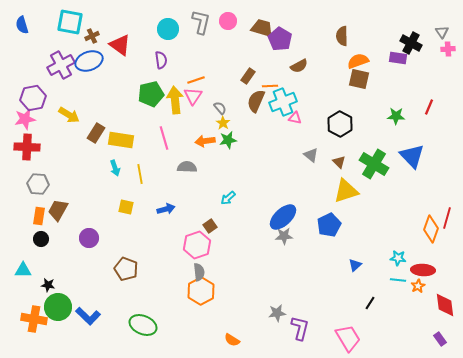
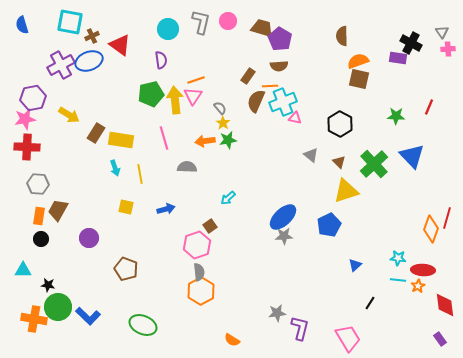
brown semicircle at (299, 66): moved 20 px left; rotated 24 degrees clockwise
green cross at (374, 164): rotated 16 degrees clockwise
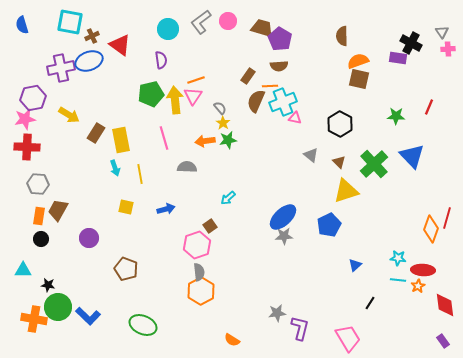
gray L-shape at (201, 22): rotated 140 degrees counterclockwise
purple cross at (61, 65): moved 3 px down; rotated 16 degrees clockwise
yellow rectangle at (121, 140): rotated 70 degrees clockwise
purple rectangle at (440, 339): moved 3 px right, 2 px down
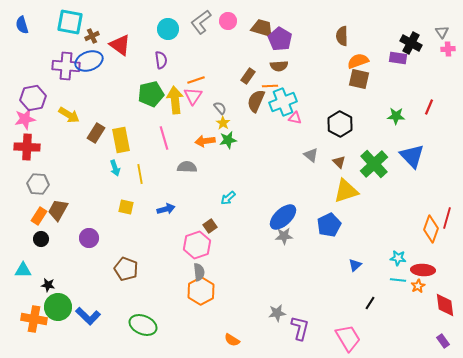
purple cross at (61, 68): moved 5 px right, 2 px up; rotated 16 degrees clockwise
orange rectangle at (39, 216): rotated 24 degrees clockwise
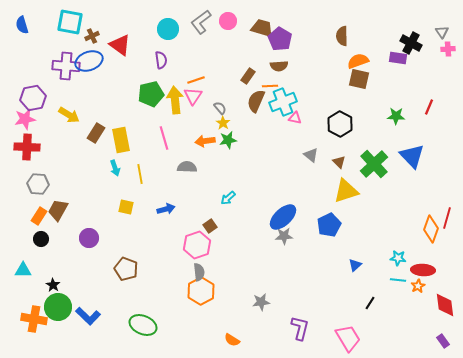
black star at (48, 285): moved 5 px right; rotated 24 degrees clockwise
gray star at (277, 313): moved 16 px left, 11 px up
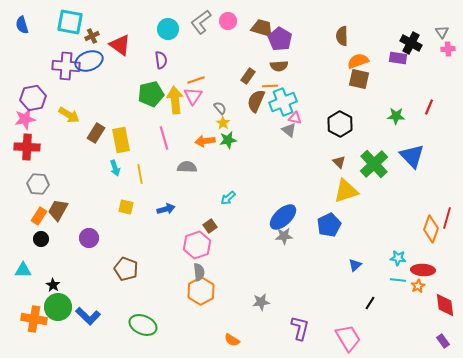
gray triangle at (311, 155): moved 22 px left, 25 px up
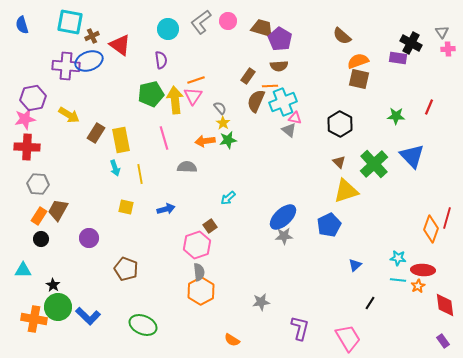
brown semicircle at (342, 36): rotated 48 degrees counterclockwise
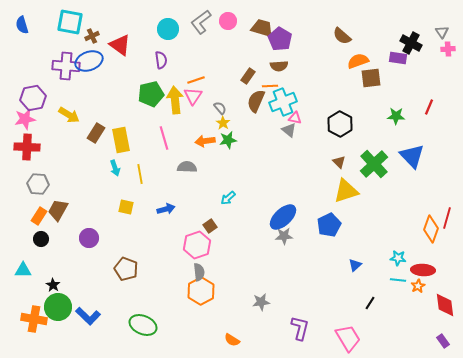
brown square at (359, 79): moved 12 px right, 1 px up; rotated 20 degrees counterclockwise
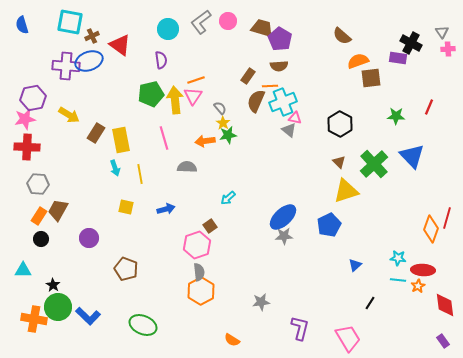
green star at (228, 140): moved 5 px up
